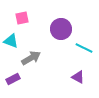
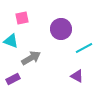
cyan line: rotated 54 degrees counterclockwise
purple triangle: moved 1 px left, 1 px up
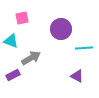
cyan line: rotated 24 degrees clockwise
purple rectangle: moved 4 px up
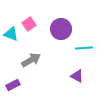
pink square: moved 7 px right, 6 px down; rotated 24 degrees counterclockwise
cyan triangle: moved 7 px up
gray arrow: moved 2 px down
purple rectangle: moved 10 px down
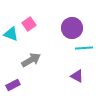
purple circle: moved 11 px right, 1 px up
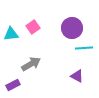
pink square: moved 4 px right, 3 px down
cyan triangle: rotated 28 degrees counterclockwise
gray arrow: moved 4 px down
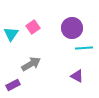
cyan triangle: rotated 49 degrees counterclockwise
